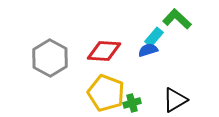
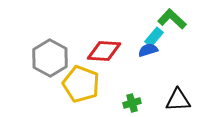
green L-shape: moved 5 px left
yellow pentagon: moved 25 px left, 9 px up
black triangle: moved 3 px right; rotated 28 degrees clockwise
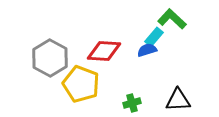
blue semicircle: moved 1 px left
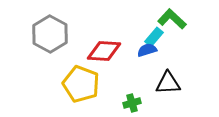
gray hexagon: moved 24 px up
black triangle: moved 10 px left, 17 px up
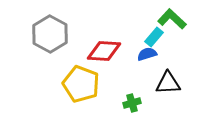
blue semicircle: moved 4 px down
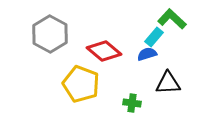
red diamond: rotated 36 degrees clockwise
green cross: rotated 24 degrees clockwise
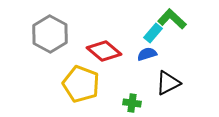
cyan rectangle: moved 1 px left, 4 px up
black triangle: rotated 24 degrees counterclockwise
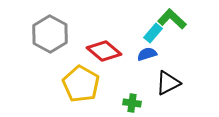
yellow pentagon: rotated 9 degrees clockwise
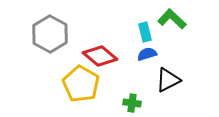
cyan rectangle: moved 8 px left, 1 px up; rotated 54 degrees counterclockwise
red diamond: moved 4 px left, 5 px down
black triangle: moved 3 px up
